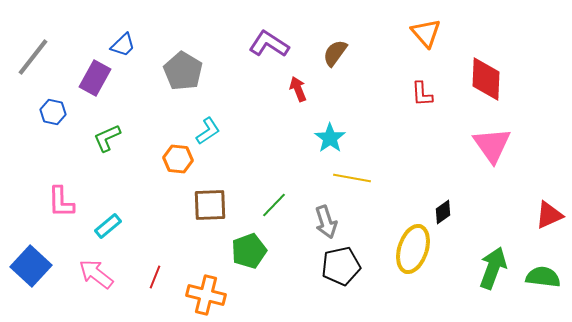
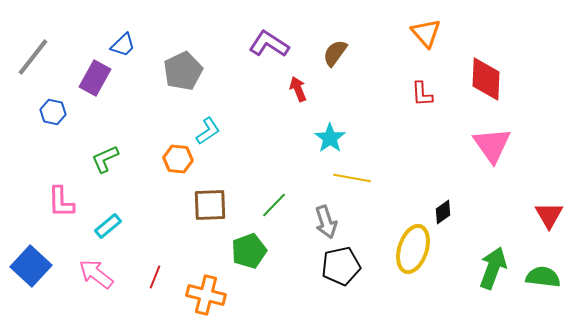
gray pentagon: rotated 15 degrees clockwise
green L-shape: moved 2 px left, 21 px down
red triangle: rotated 36 degrees counterclockwise
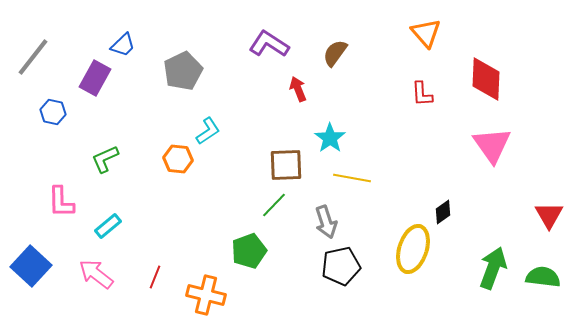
brown square: moved 76 px right, 40 px up
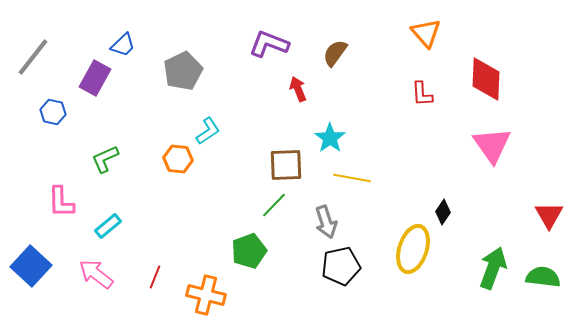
purple L-shape: rotated 12 degrees counterclockwise
black diamond: rotated 20 degrees counterclockwise
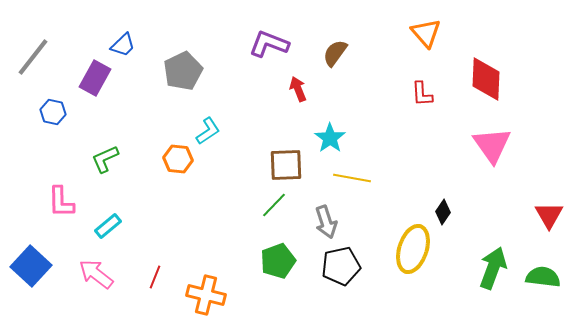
green pentagon: moved 29 px right, 10 px down
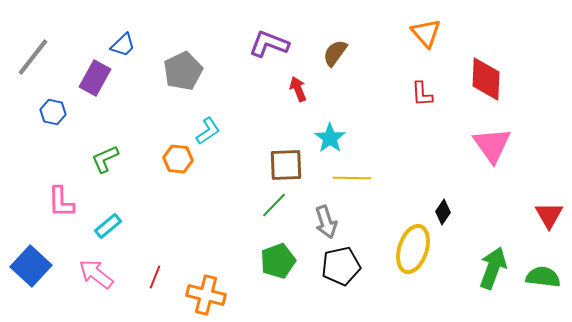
yellow line: rotated 9 degrees counterclockwise
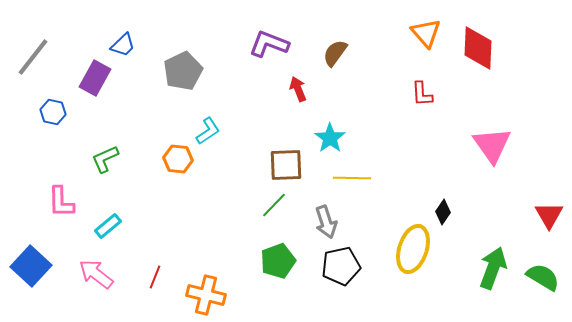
red diamond: moved 8 px left, 31 px up
green semicircle: rotated 24 degrees clockwise
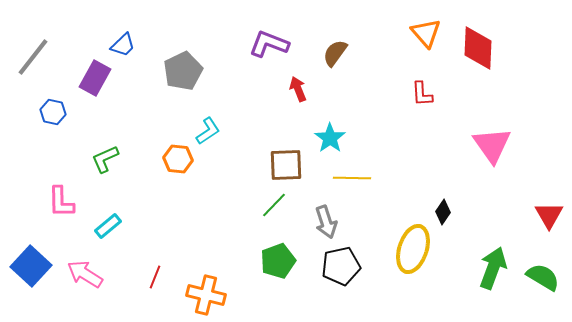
pink arrow: moved 11 px left; rotated 6 degrees counterclockwise
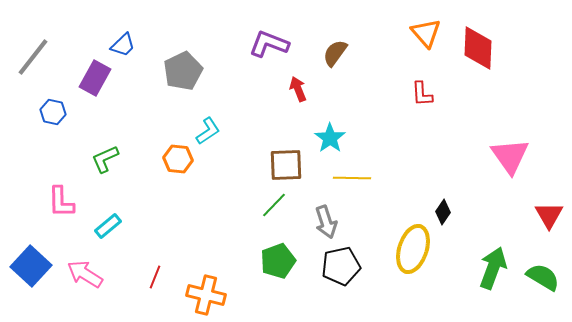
pink triangle: moved 18 px right, 11 px down
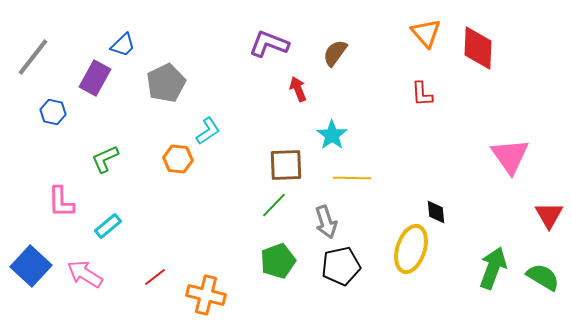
gray pentagon: moved 17 px left, 12 px down
cyan star: moved 2 px right, 3 px up
black diamond: moved 7 px left; rotated 40 degrees counterclockwise
yellow ellipse: moved 2 px left
red line: rotated 30 degrees clockwise
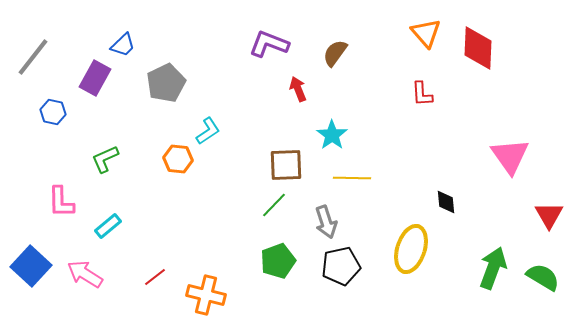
black diamond: moved 10 px right, 10 px up
